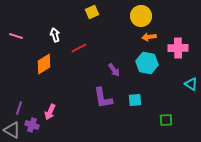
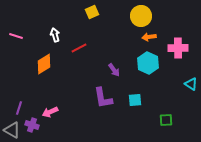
cyan hexagon: moved 1 px right; rotated 15 degrees clockwise
pink arrow: rotated 42 degrees clockwise
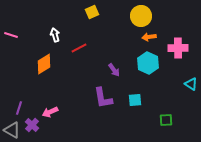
pink line: moved 5 px left, 1 px up
purple cross: rotated 24 degrees clockwise
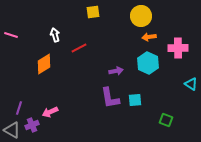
yellow square: moved 1 px right; rotated 16 degrees clockwise
purple arrow: moved 2 px right, 1 px down; rotated 64 degrees counterclockwise
purple L-shape: moved 7 px right
green square: rotated 24 degrees clockwise
purple cross: rotated 24 degrees clockwise
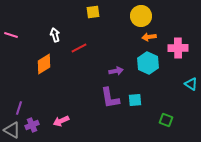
pink arrow: moved 11 px right, 9 px down
